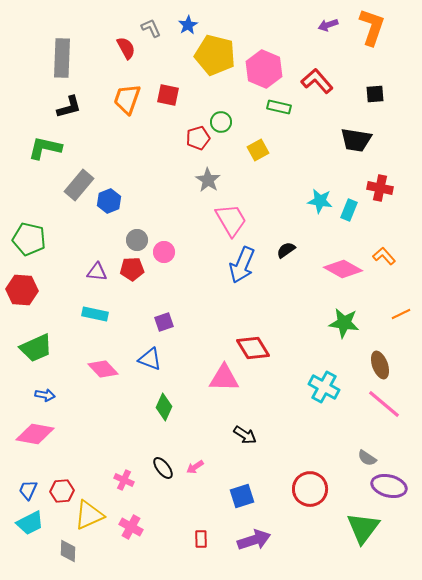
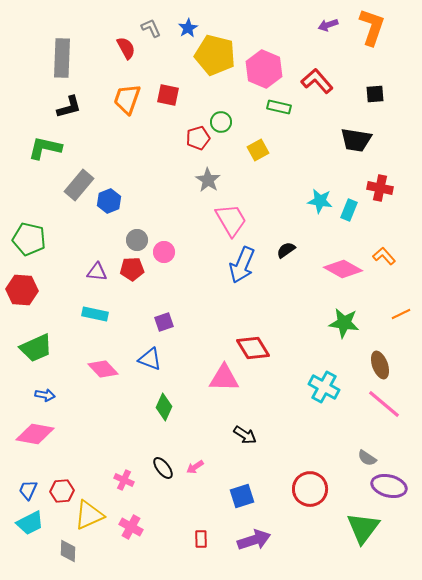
blue star at (188, 25): moved 3 px down
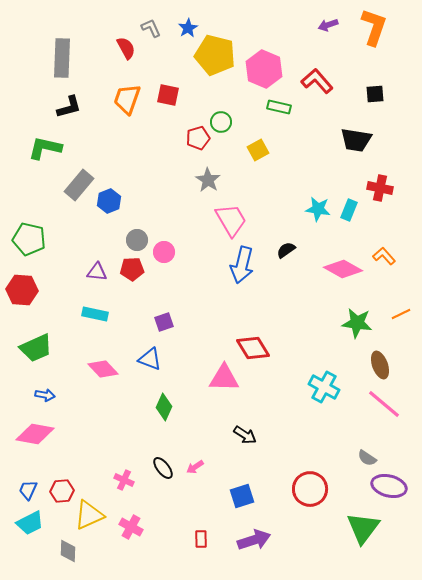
orange L-shape at (372, 27): moved 2 px right
cyan star at (320, 201): moved 2 px left, 8 px down
blue arrow at (242, 265): rotated 9 degrees counterclockwise
green star at (344, 323): moved 13 px right
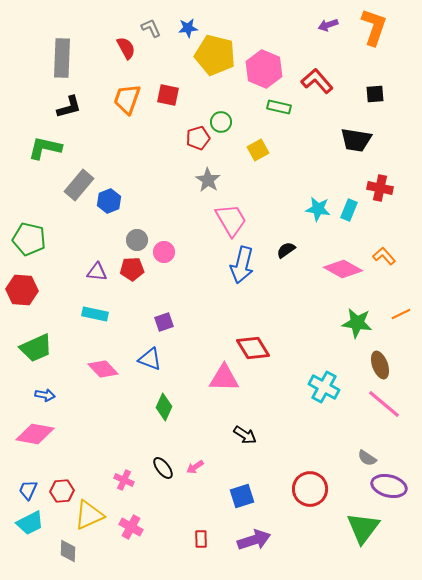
blue star at (188, 28): rotated 24 degrees clockwise
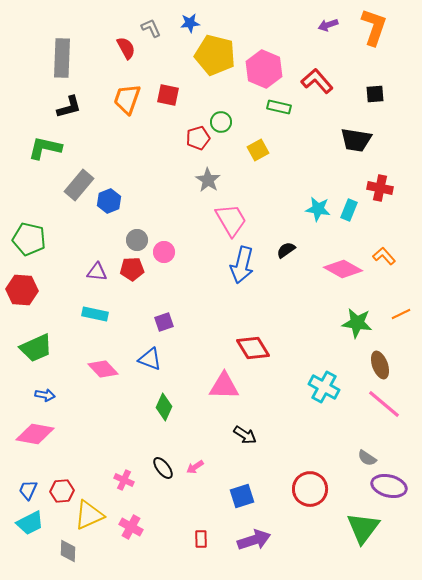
blue star at (188, 28): moved 2 px right, 5 px up
pink triangle at (224, 378): moved 8 px down
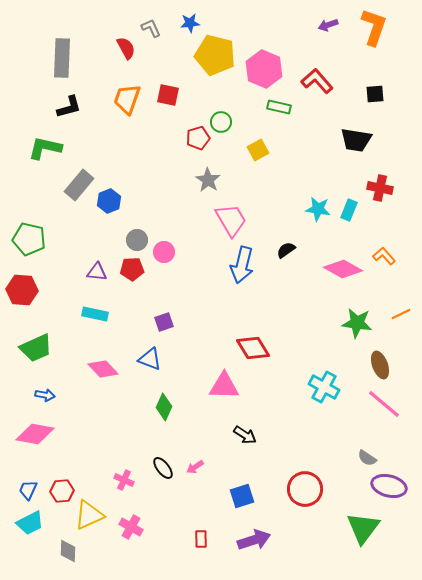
red circle at (310, 489): moved 5 px left
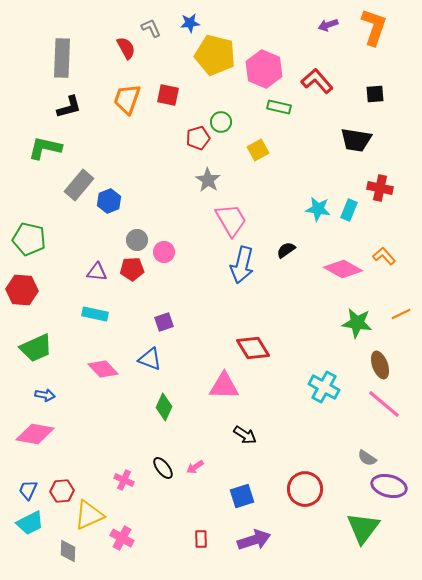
pink cross at (131, 527): moved 9 px left, 11 px down
